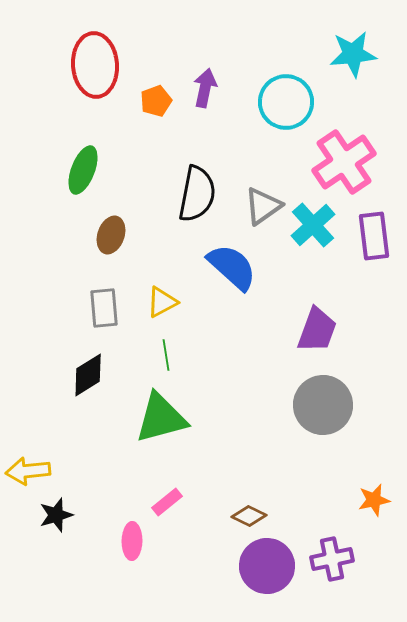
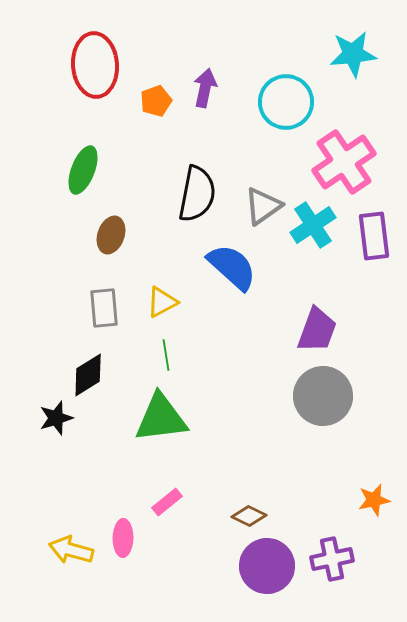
cyan cross: rotated 9 degrees clockwise
gray circle: moved 9 px up
green triangle: rotated 8 degrees clockwise
yellow arrow: moved 43 px right, 79 px down; rotated 21 degrees clockwise
black star: moved 97 px up
pink ellipse: moved 9 px left, 3 px up
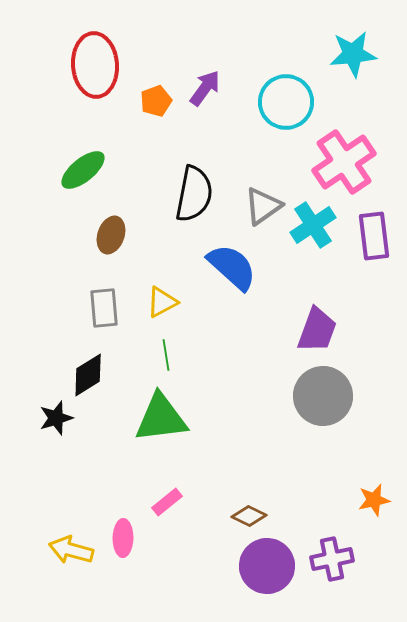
purple arrow: rotated 24 degrees clockwise
green ellipse: rotated 30 degrees clockwise
black semicircle: moved 3 px left
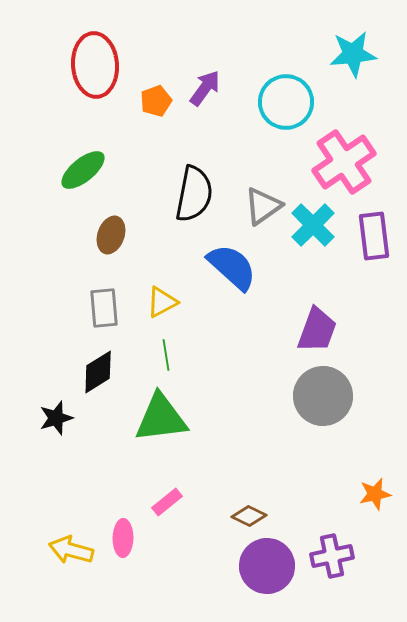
cyan cross: rotated 12 degrees counterclockwise
black diamond: moved 10 px right, 3 px up
orange star: moved 1 px right, 6 px up
purple cross: moved 3 px up
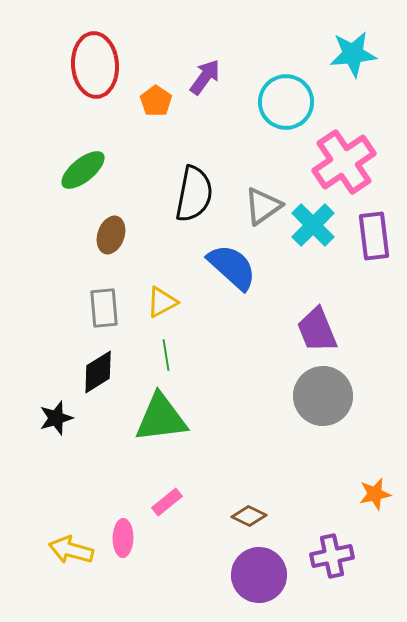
purple arrow: moved 11 px up
orange pentagon: rotated 16 degrees counterclockwise
purple trapezoid: rotated 138 degrees clockwise
purple circle: moved 8 px left, 9 px down
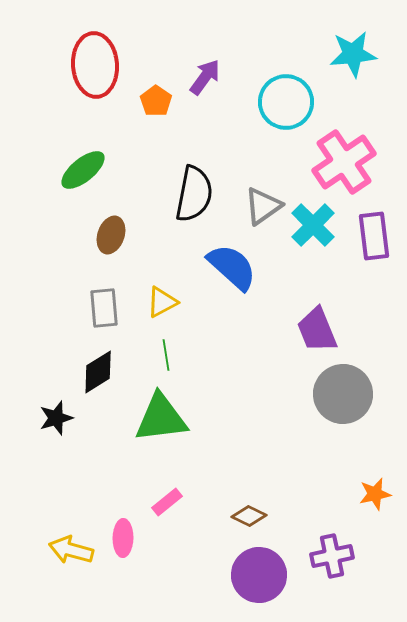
gray circle: moved 20 px right, 2 px up
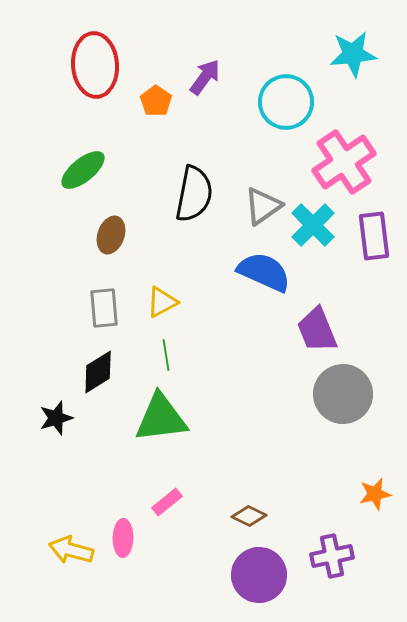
blue semicircle: moved 32 px right, 5 px down; rotated 18 degrees counterclockwise
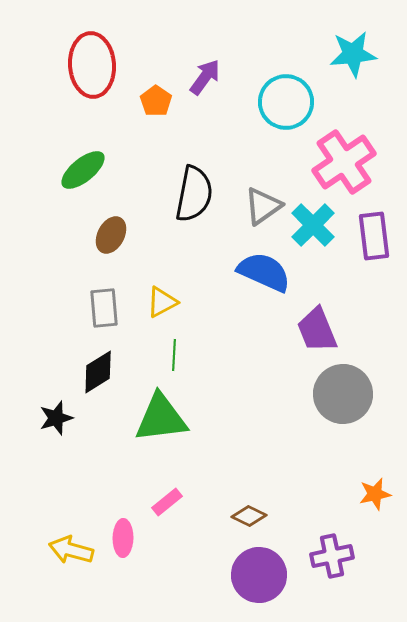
red ellipse: moved 3 px left
brown ellipse: rotated 9 degrees clockwise
green line: moved 8 px right; rotated 12 degrees clockwise
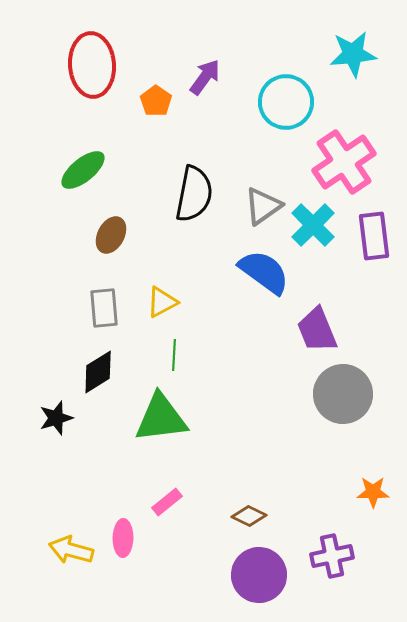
blue semicircle: rotated 12 degrees clockwise
orange star: moved 2 px left, 2 px up; rotated 12 degrees clockwise
